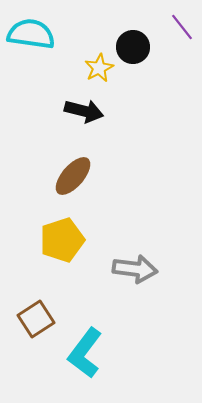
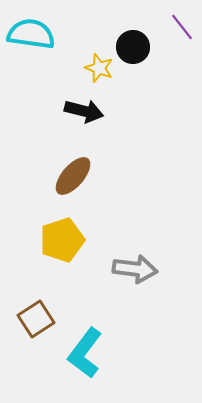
yellow star: rotated 24 degrees counterclockwise
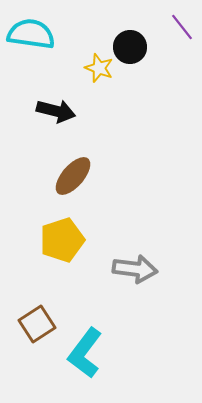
black circle: moved 3 px left
black arrow: moved 28 px left
brown square: moved 1 px right, 5 px down
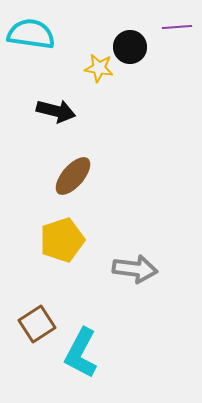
purple line: moved 5 px left; rotated 56 degrees counterclockwise
yellow star: rotated 12 degrees counterclockwise
cyan L-shape: moved 4 px left; rotated 9 degrees counterclockwise
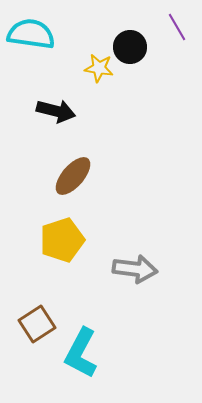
purple line: rotated 64 degrees clockwise
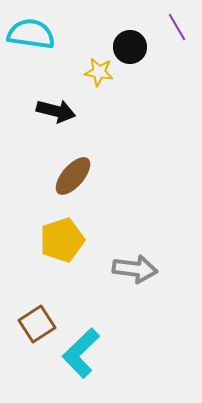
yellow star: moved 4 px down
cyan L-shape: rotated 18 degrees clockwise
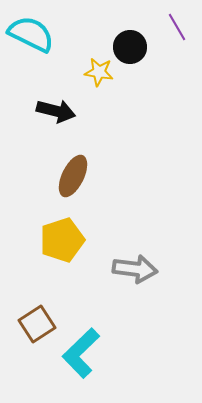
cyan semicircle: rotated 18 degrees clockwise
brown ellipse: rotated 15 degrees counterclockwise
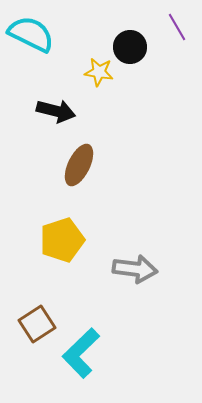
brown ellipse: moved 6 px right, 11 px up
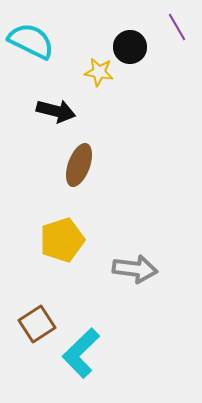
cyan semicircle: moved 7 px down
brown ellipse: rotated 6 degrees counterclockwise
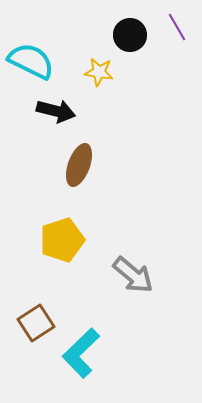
cyan semicircle: moved 20 px down
black circle: moved 12 px up
gray arrow: moved 2 px left, 6 px down; rotated 33 degrees clockwise
brown square: moved 1 px left, 1 px up
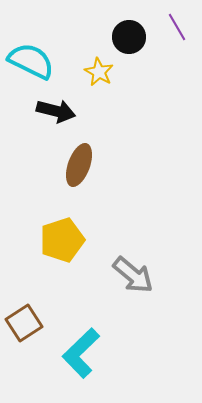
black circle: moved 1 px left, 2 px down
yellow star: rotated 20 degrees clockwise
brown square: moved 12 px left
